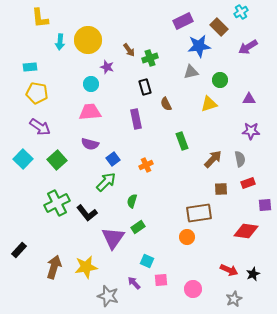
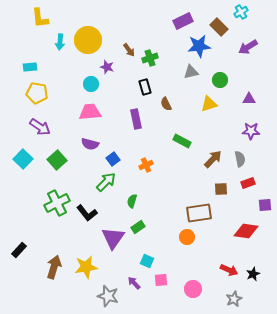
green rectangle at (182, 141): rotated 42 degrees counterclockwise
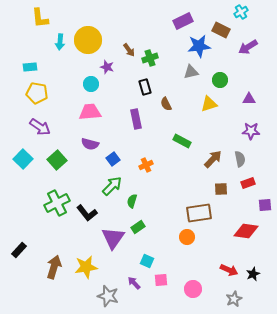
brown rectangle at (219, 27): moved 2 px right, 3 px down; rotated 18 degrees counterclockwise
green arrow at (106, 182): moved 6 px right, 4 px down
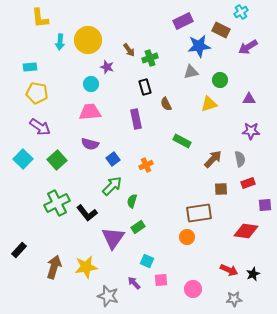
gray star at (234, 299): rotated 21 degrees clockwise
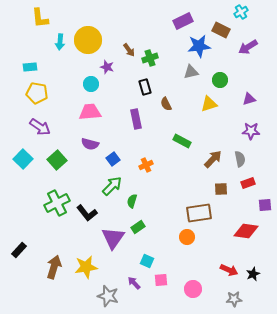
purple triangle at (249, 99): rotated 16 degrees counterclockwise
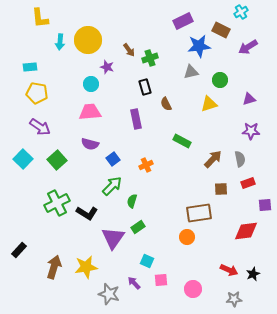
black L-shape at (87, 213): rotated 20 degrees counterclockwise
red diamond at (246, 231): rotated 15 degrees counterclockwise
gray star at (108, 296): moved 1 px right, 2 px up
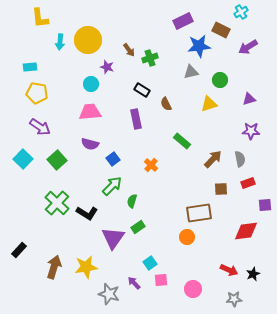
black rectangle at (145, 87): moved 3 px left, 3 px down; rotated 42 degrees counterclockwise
green rectangle at (182, 141): rotated 12 degrees clockwise
orange cross at (146, 165): moved 5 px right; rotated 24 degrees counterclockwise
green cross at (57, 203): rotated 20 degrees counterclockwise
cyan square at (147, 261): moved 3 px right, 2 px down; rotated 32 degrees clockwise
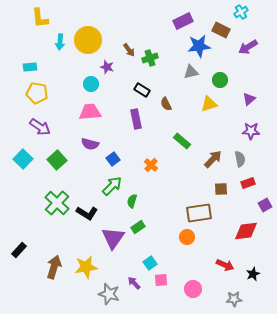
purple triangle at (249, 99): rotated 24 degrees counterclockwise
purple square at (265, 205): rotated 24 degrees counterclockwise
red arrow at (229, 270): moved 4 px left, 5 px up
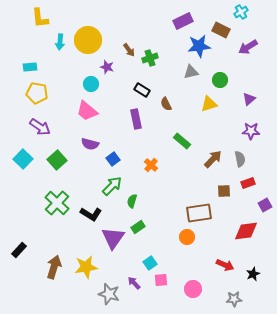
pink trapezoid at (90, 112): moved 3 px left, 1 px up; rotated 135 degrees counterclockwise
brown square at (221, 189): moved 3 px right, 2 px down
black L-shape at (87, 213): moved 4 px right, 1 px down
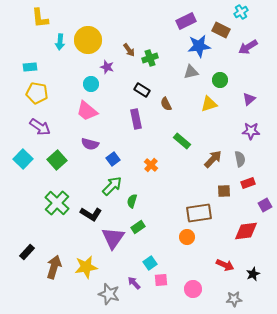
purple rectangle at (183, 21): moved 3 px right
black rectangle at (19, 250): moved 8 px right, 2 px down
